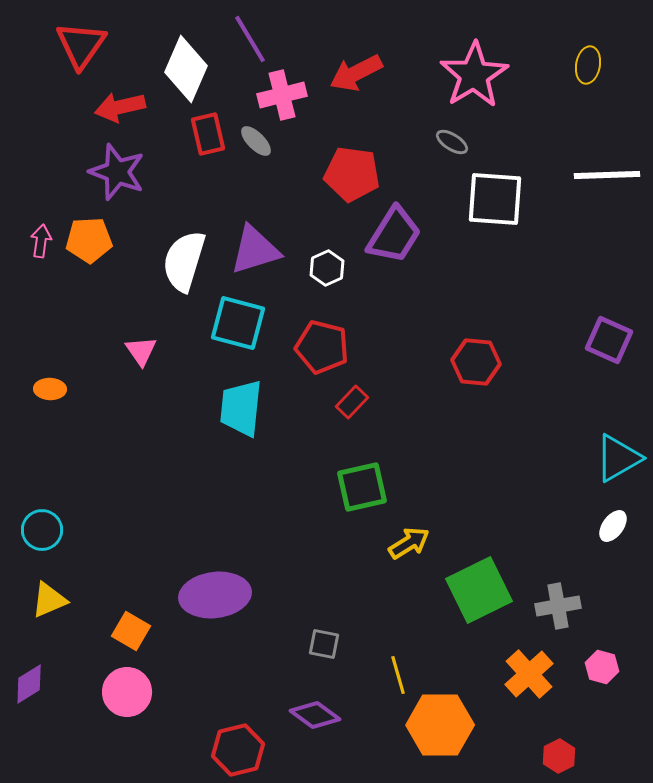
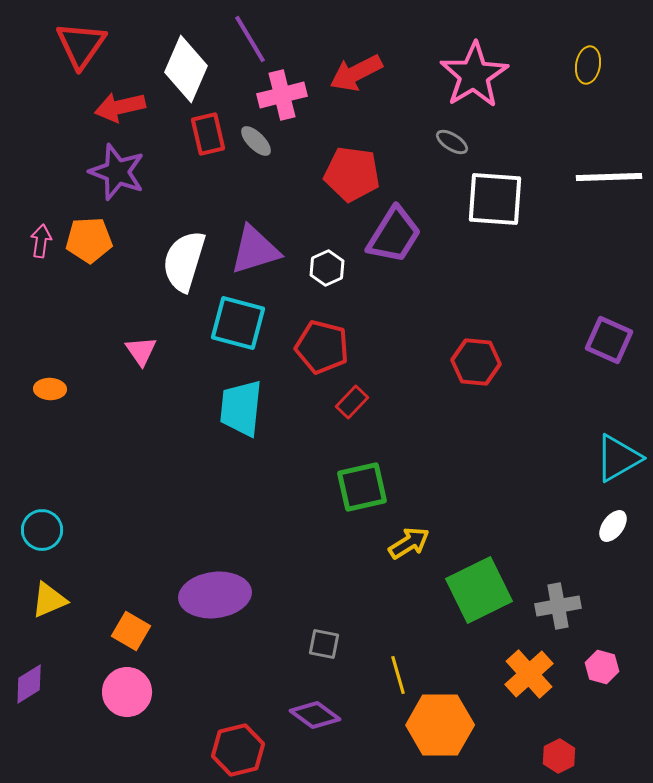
white line at (607, 175): moved 2 px right, 2 px down
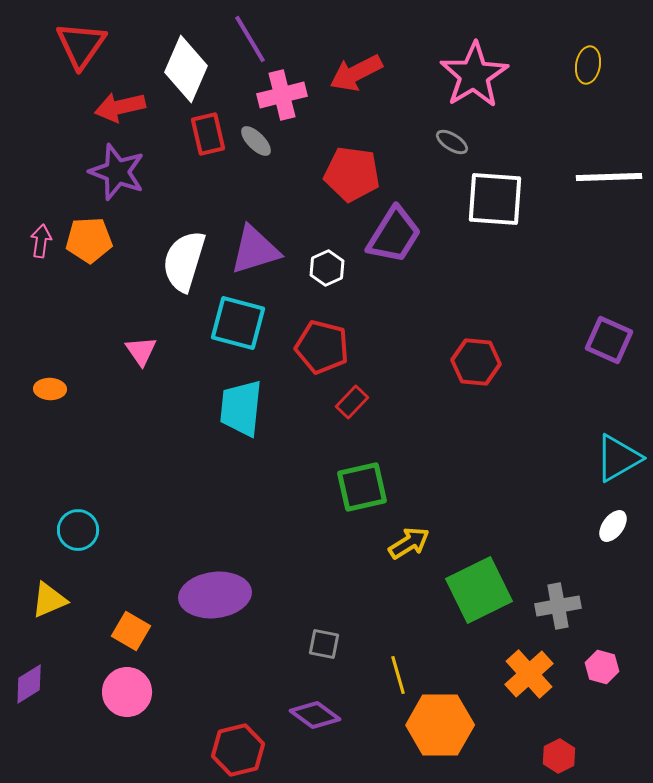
cyan circle at (42, 530): moved 36 px right
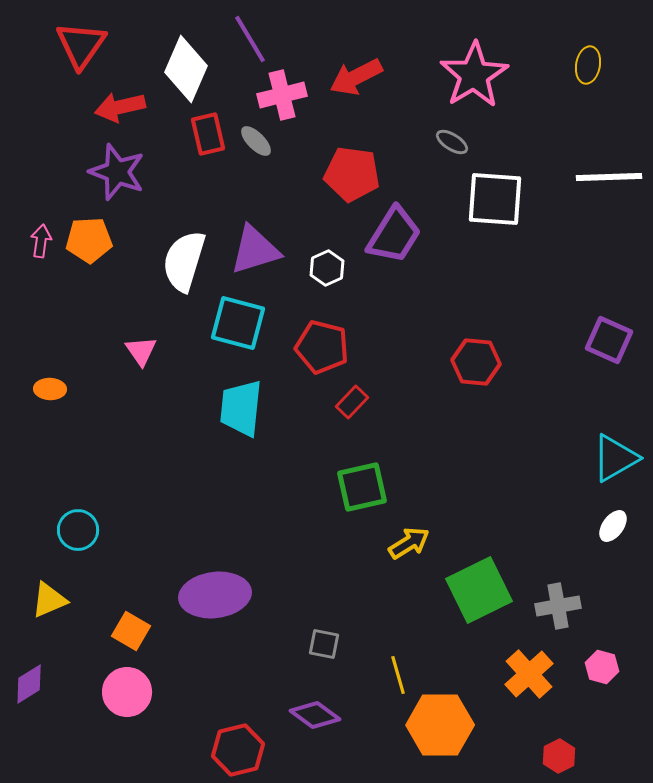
red arrow at (356, 73): moved 4 px down
cyan triangle at (618, 458): moved 3 px left
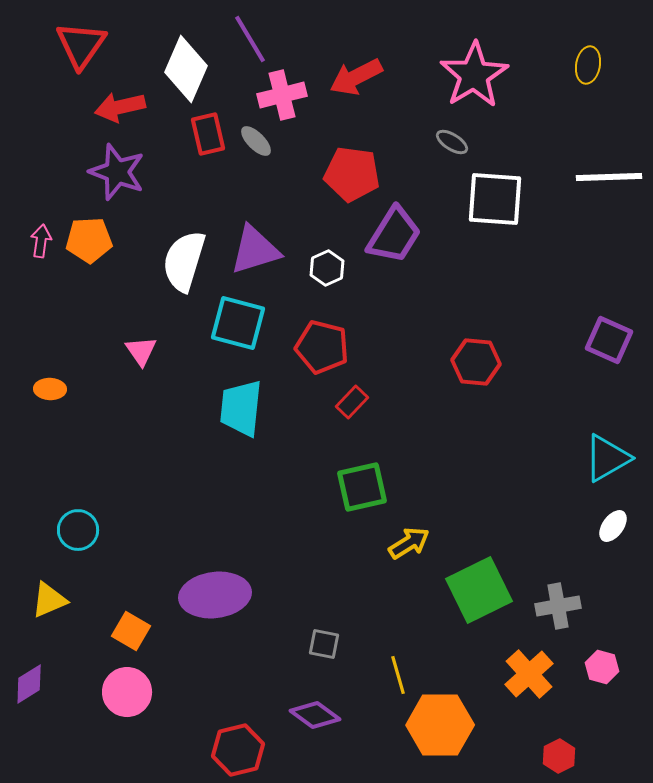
cyan triangle at (615, 458): moved 8 px left
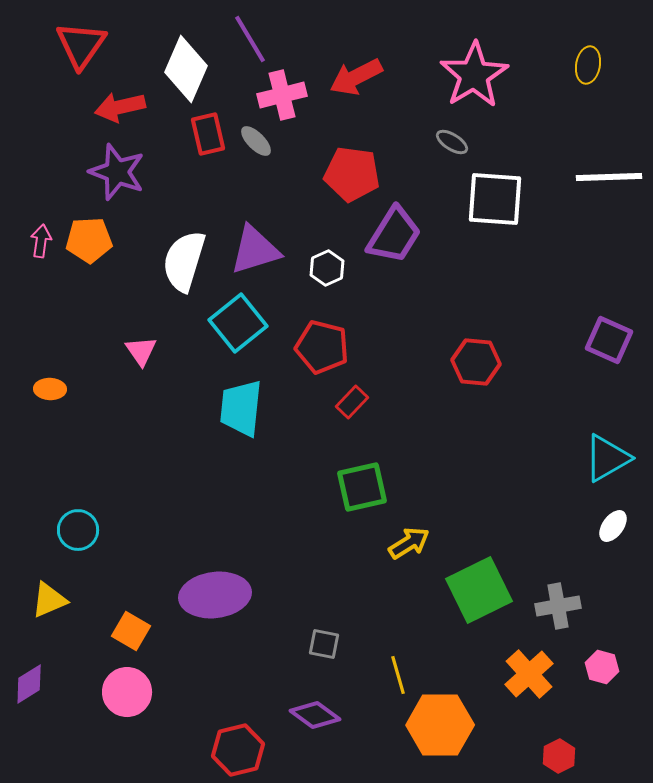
cyan square at (238, 323): rotated 36 degrees clockwise
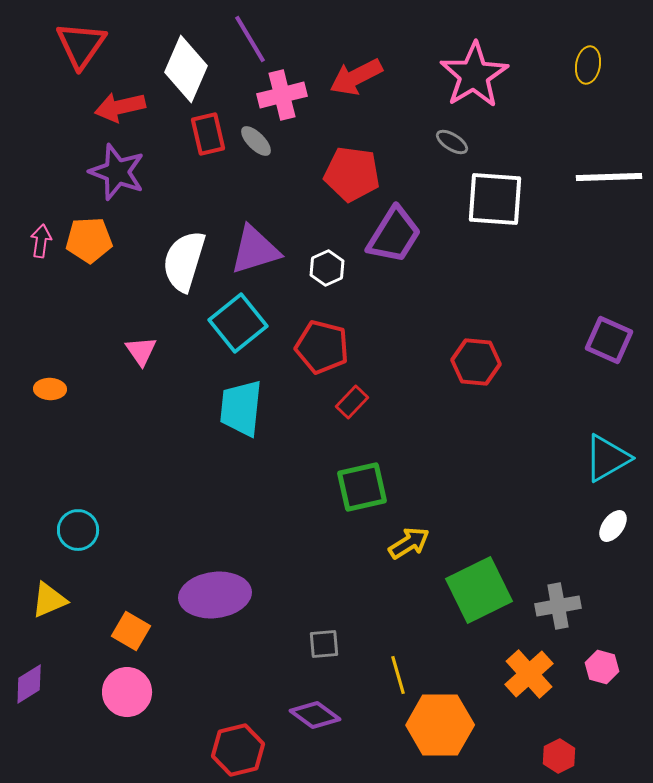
gray square at (324, 644): rotated 16 degrees counterclockwise
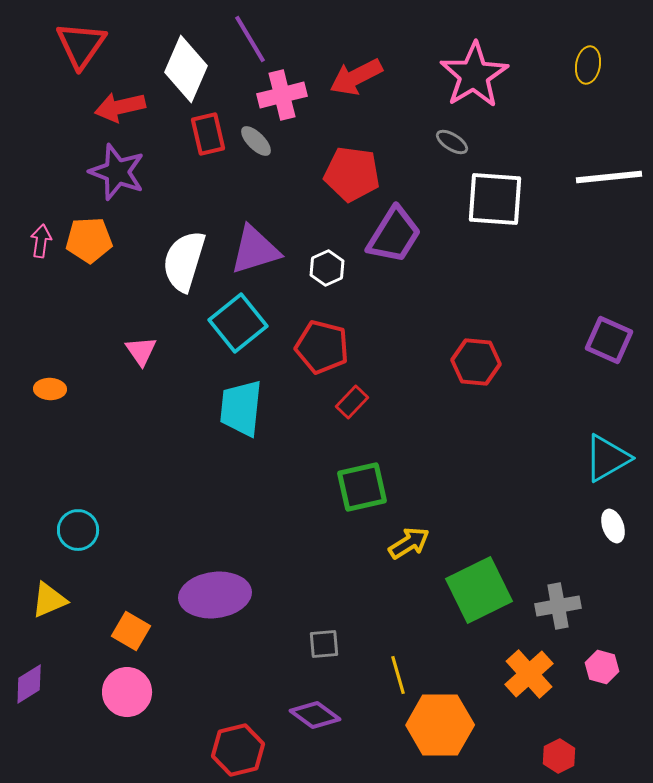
white line at (609, 177): rotated 4 degrees counterclockwise
white ellipse at (613, 526): rotated 56 degrees counterclockwise
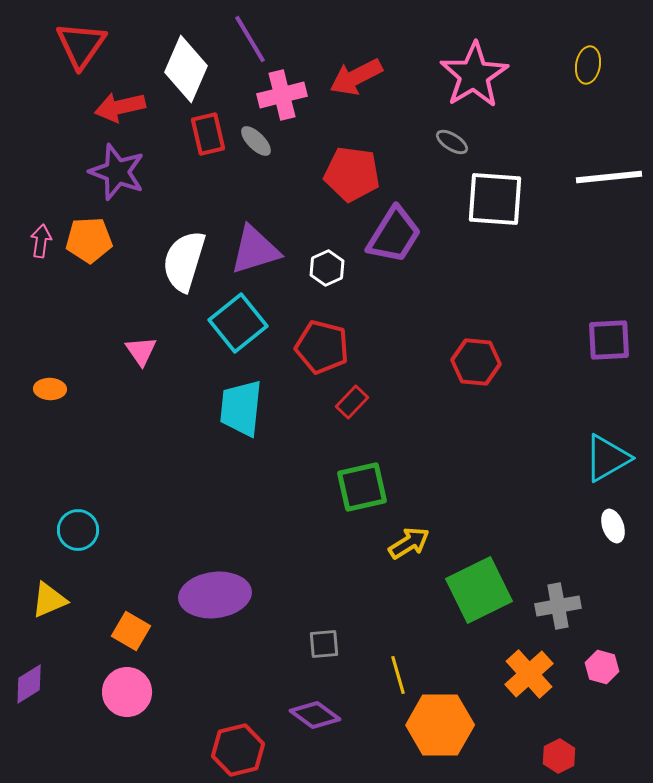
purple square at (609, 340): rotated 27 degrees counterclockwise
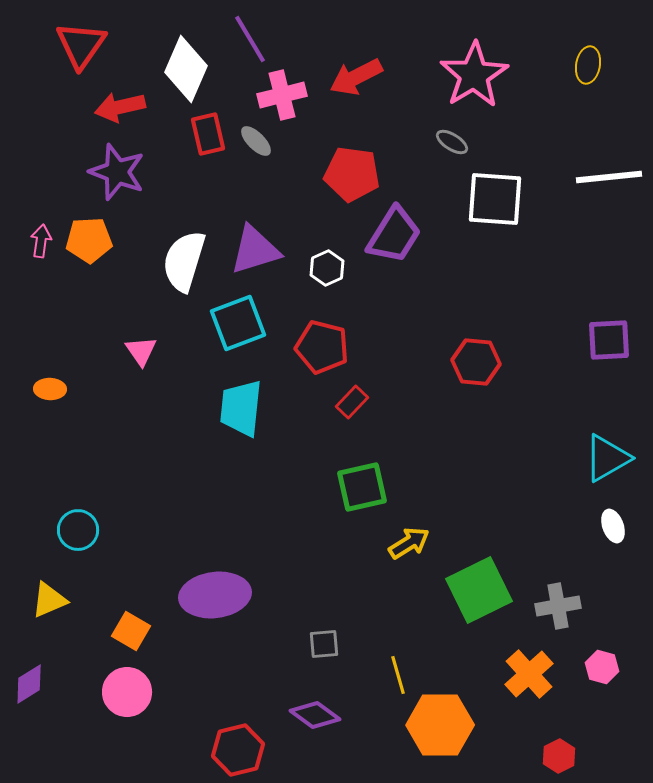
cyan square at (238, 323): rotated 18 degrees clockwise
